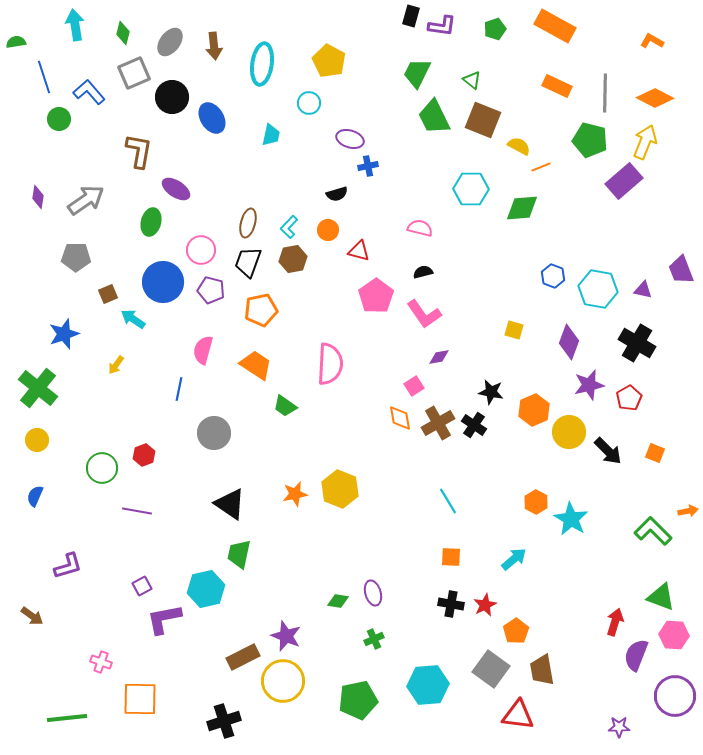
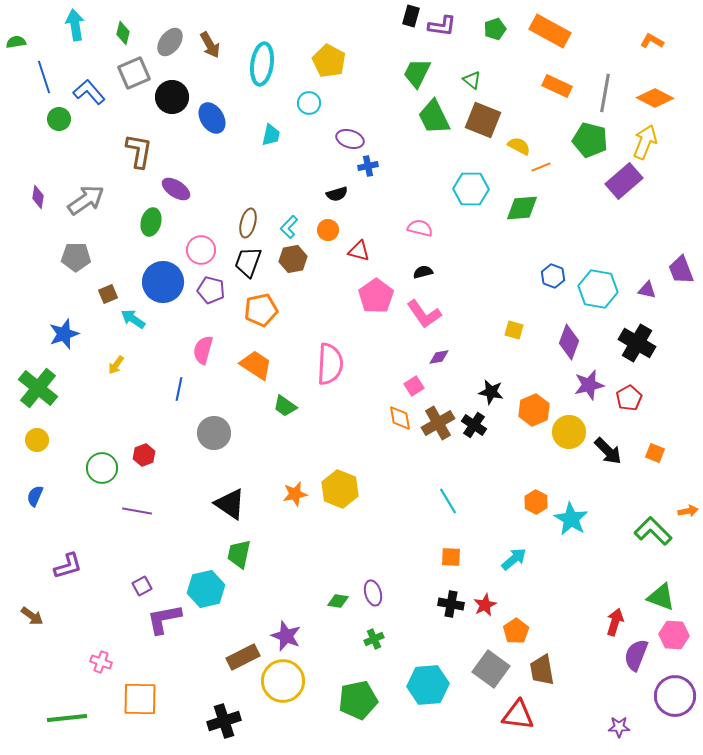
orange rectangle at (555, 26): moved 5 px left, 5 px down
brown arrow at (214, 46): moved 4 px left, 1 px up; rotated 24 degrees counterclockwise
gray line at (605, 93): rotated 9 degrees clockwise
purple triangle at (643, 290): moved 4 px right
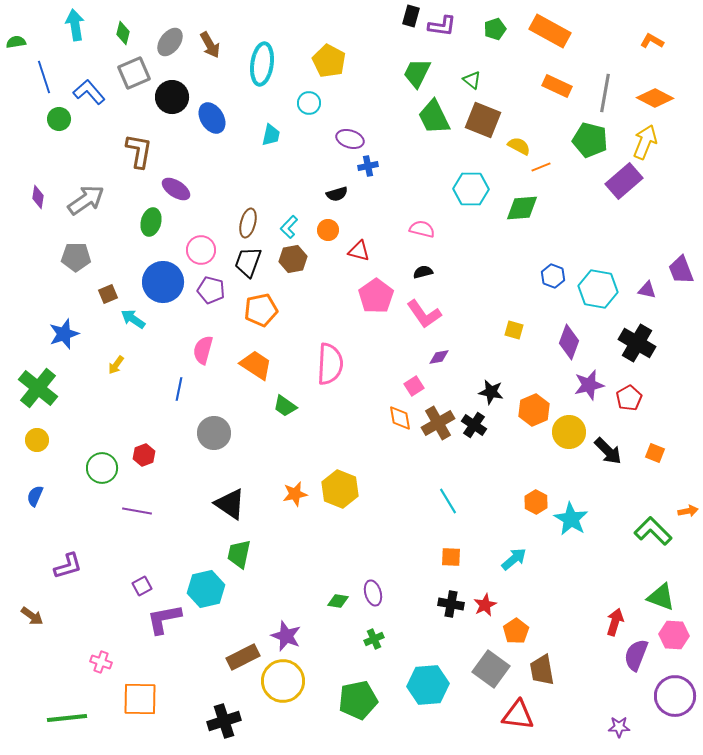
pink semicircle at (420, 228): moved 2 px right, 1 px down
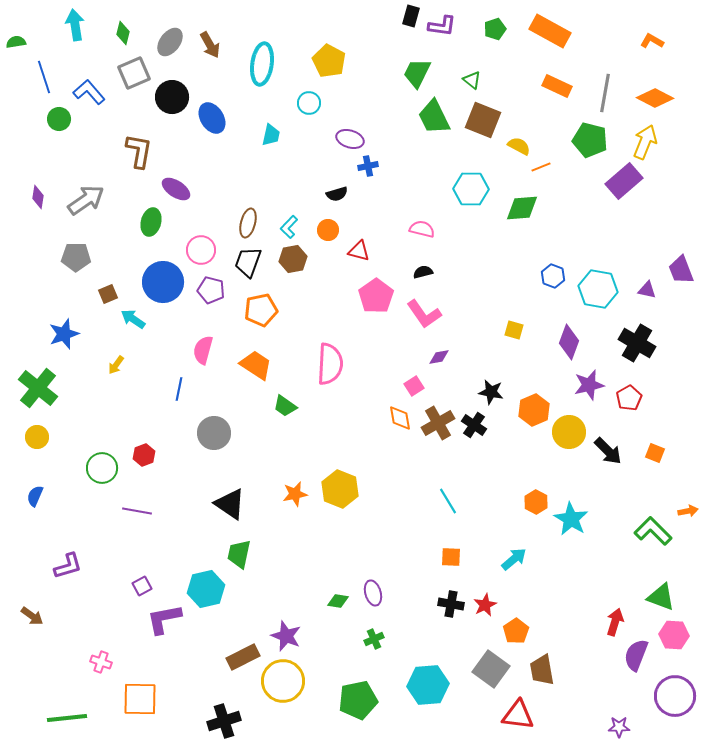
yellow circle at (37, 440): moved 3 px up
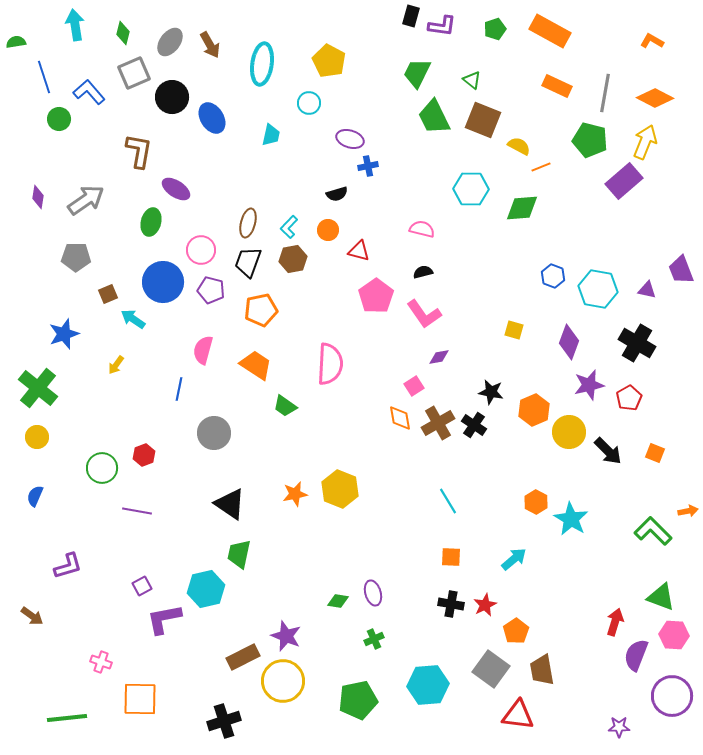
purple circle at (675, 696): moved 3 px left
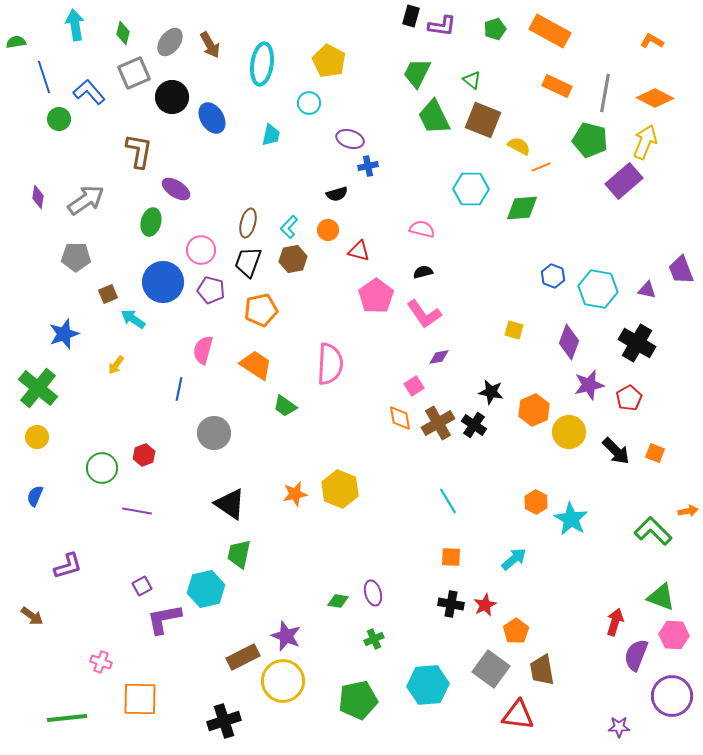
black arrow at (608, 451): moved 8 px right
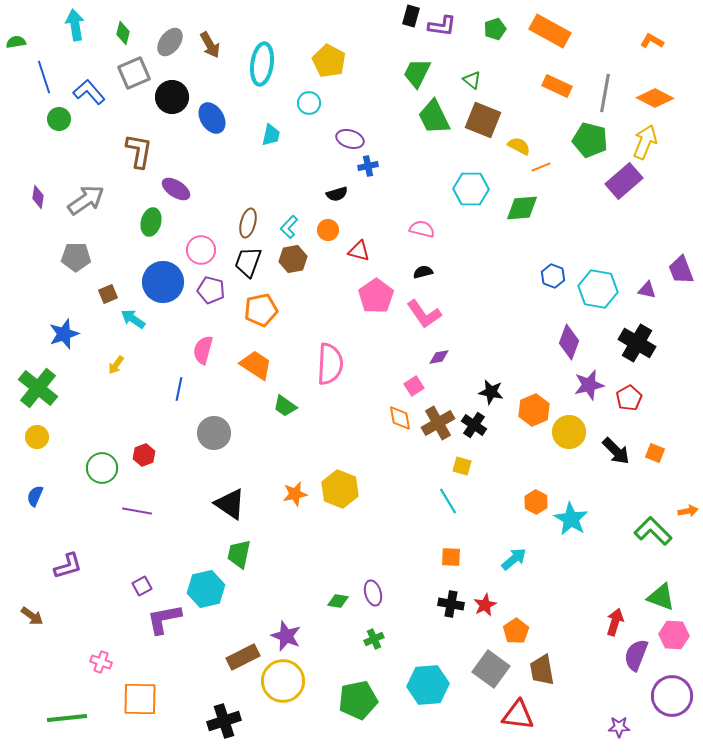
yellow square at (514, 330): moved 52 px left, 136 px down
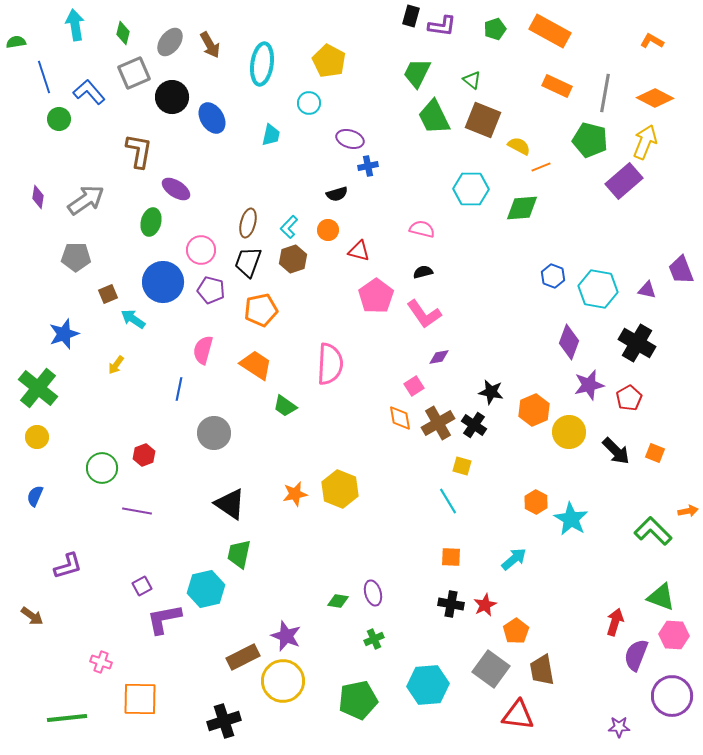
brown hexagon at (293, 259): rotated 8 degrees counterclockwise
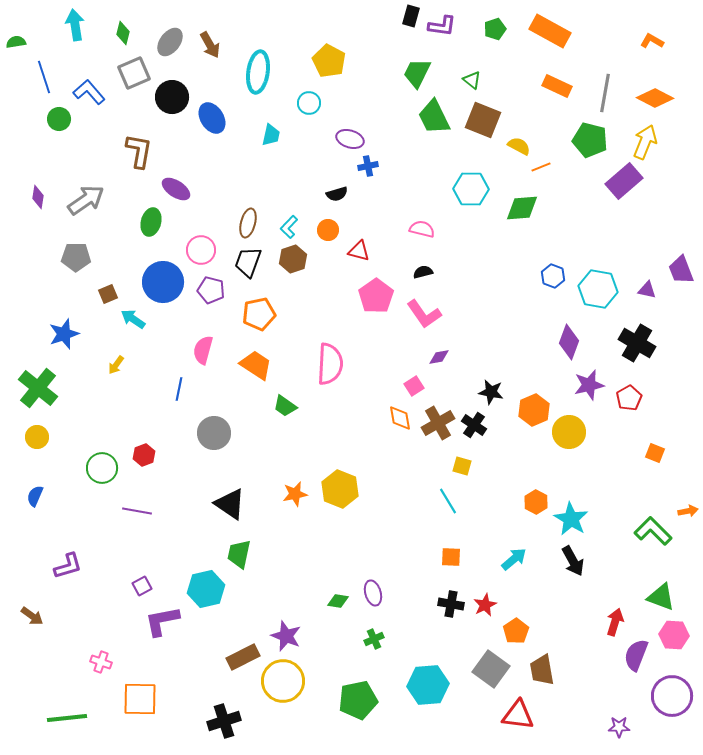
cyan ellipse at (262, 64): moved 4 px left, 8 px down
orange pentagon at (261, 310): moved 2 px left, 4 px down
black arrow at (616, 451): moved 43 px left, 110 px down; rotated 16 degrees clockwise
purple L-shape at (164, 619): moved 2 px left, 2 px down
